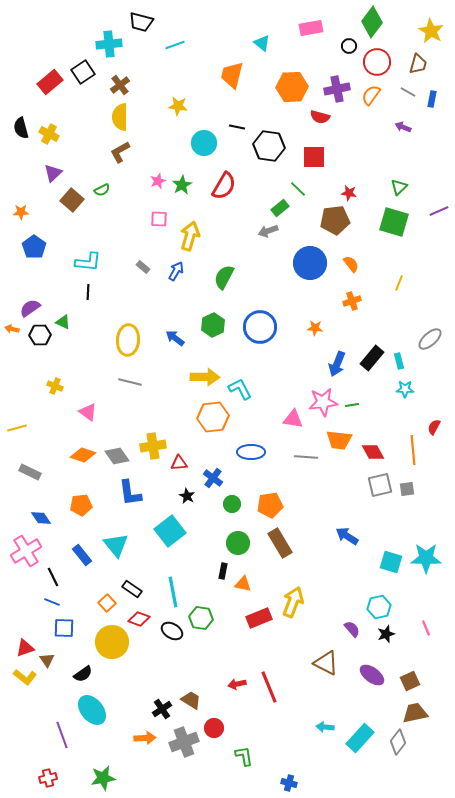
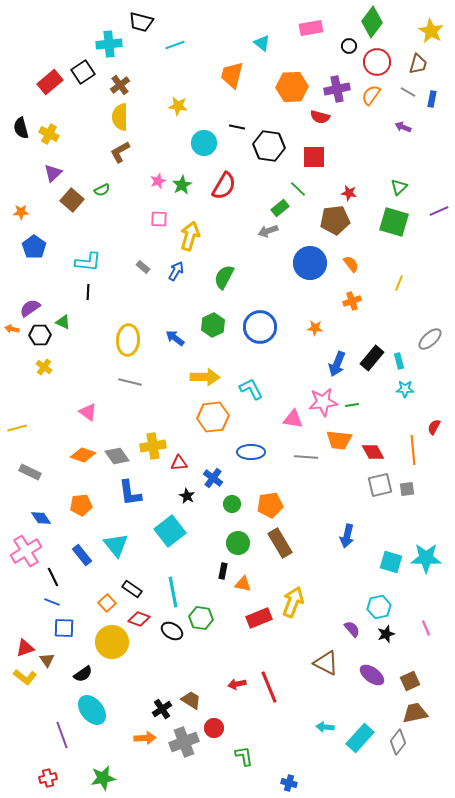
yellow cross at (55, 386): moved 11 px left, 19 px up; rotated 14 degrees clockwise
cyan L-shape at (240, 389): moved 11 px right
blue arrow at (347, 536): rotated 110 degrees counterclockwise
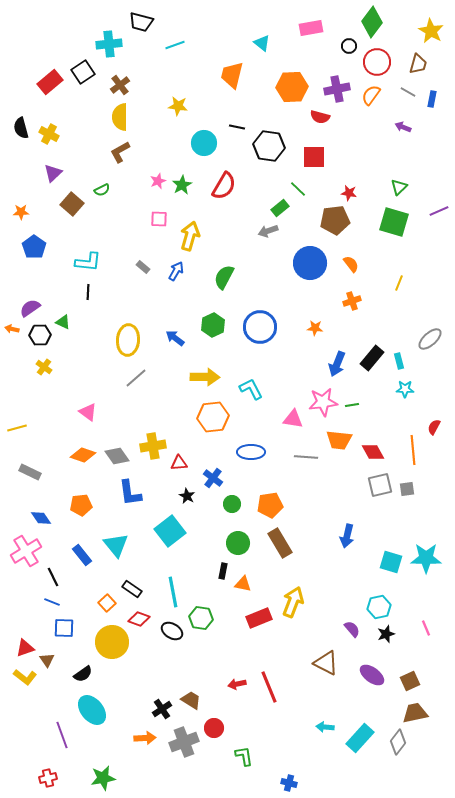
brown square at (72, 200): moved 4 px down
gray line at (130, 382): moved 6 px right, 4 px up; rotated 55 degrees counterclockwise
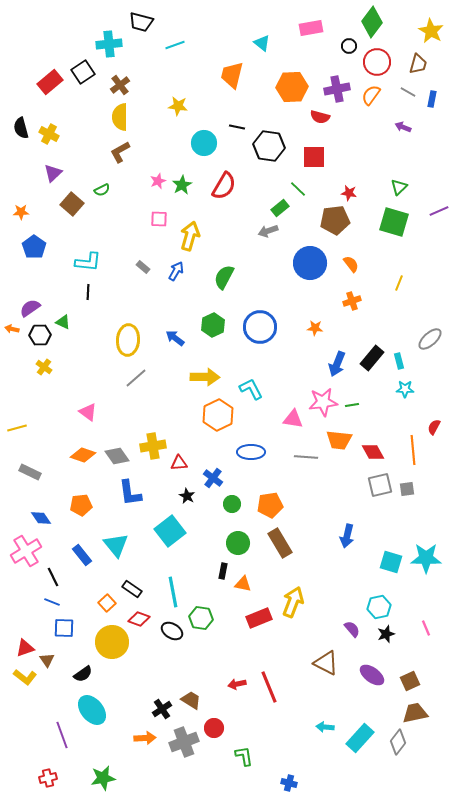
orange hexagon at (213, 417): moved 5 px right, 2 px up; rotated 20 degrees counterclockwise
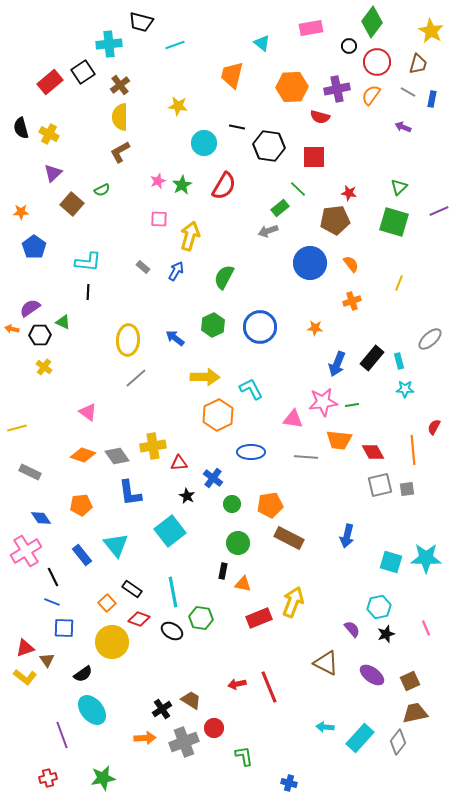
brown rectangle at (280, 543): moved 9 px right, 5 px up; rotated 32 degrees counterclockwise
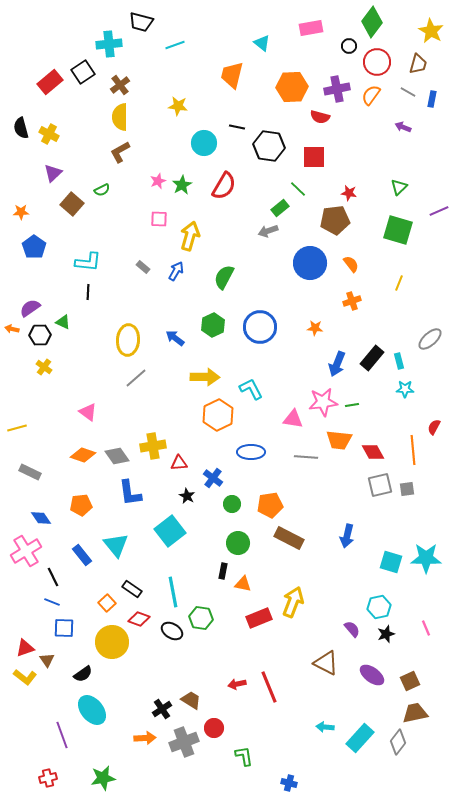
green square at (394, 222): moved 4 px right, 8 px down
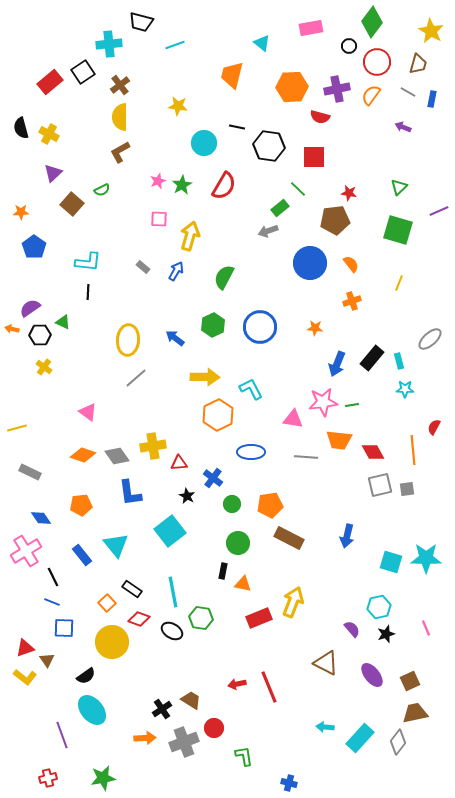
black semicircle at (83, 674): moved 3 px right, 2 px down
purple ellipse at (372, 675): rotated 15 degrees clockwise
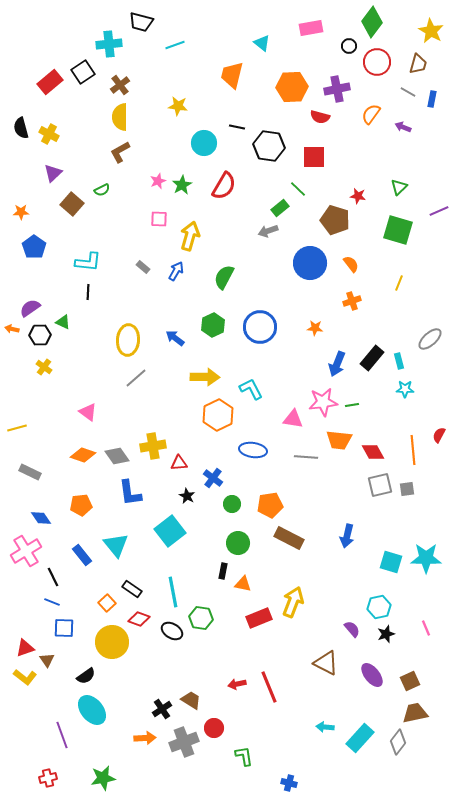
orange semicircle at (371, 95): moved 19 px down
red star at (349, 193): moved 9 px right, 3 px down
brown pentagon at (335, 220): rotated 24 degrees clockwise
red semicircle at (434, 427): moved 5 px right, 8 px down
blue ellipse at (251, 452): moved 2 px right, 2 px up; rotated 8 degrees clockwise
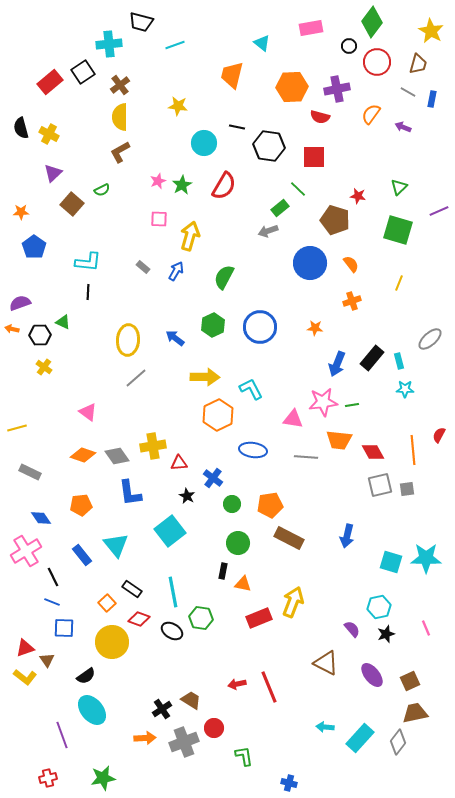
purple semicircle at (30, 308): moved 10 px left, 5 px up; rotated 15 degrees clockwise
